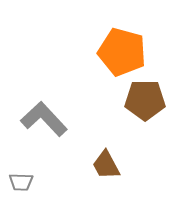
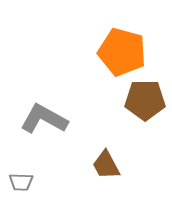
gray L-shape: rotated 18 degrees counterclockwise
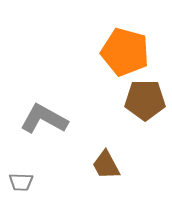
orange pentagon: moved 3 px right
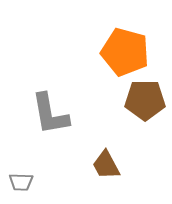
gray L-shape: moved 6 px right, 5 px up; rotated 129 degrees counterclockwise
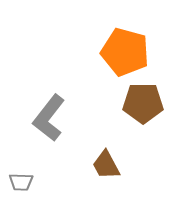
brown pentagon: moved 2 px left, 3 px down
gray L-shape: moved 1 px left, 4 px down; rotated 48 degrees clockwise
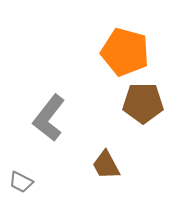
gray trapezoid: rotated 25 degrees clockwise
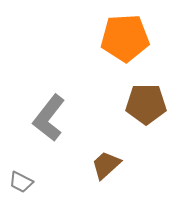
orange pentagon: moved 14 px up; rotated 18 degrees counterclockwise
brown pentagon: moved 3 px right, 1 px down
brown trapezoid: rotated 76 degrees clockwise
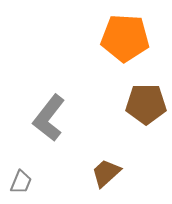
orange pentagon: rotated 6 degrees clockwise
brown trapezoid: moved 8 px down
gray trapezoid: rotated 95 degrees counterclockwise
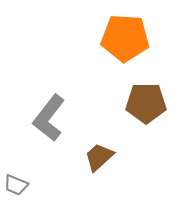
brown pentagon: moved 1 px up
brown trapezoid: moved 7 px left, 16 px up
gray trapezoid: moved 5 px left, 3 px down; rotated 90 degrees clockwise
